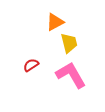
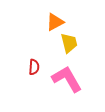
red semicircle: moved 3 px right, 2 px down; rotated 126 degrees clockwise
pink L-shape: moved 4 px left, 4 px down
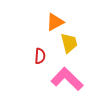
red semicircle: moved 6 px right, 11 px up
pink L-shape: rotated 16 degrees counterclockwise
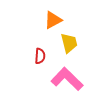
orange triangle: moved 2 px left, 2 px up
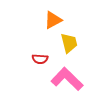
red semicircle: moved 3 px down; rotated 91 degrees clockwise
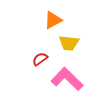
yellow trapezoid: rotated 110 degrees clockwise
red semicircle: rotated 140 degrees clockwise
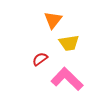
orange triangle: rotated 24 degrees counterclockwise
yellow trapezoid: rotated 15 degrees counterclockwise
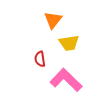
red semicircle: rotated 63 degrees counterclockwise
pink L-shape: moved 1 px left, 1 px down
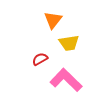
red semicircle: rotated 70 degrees clockwise
